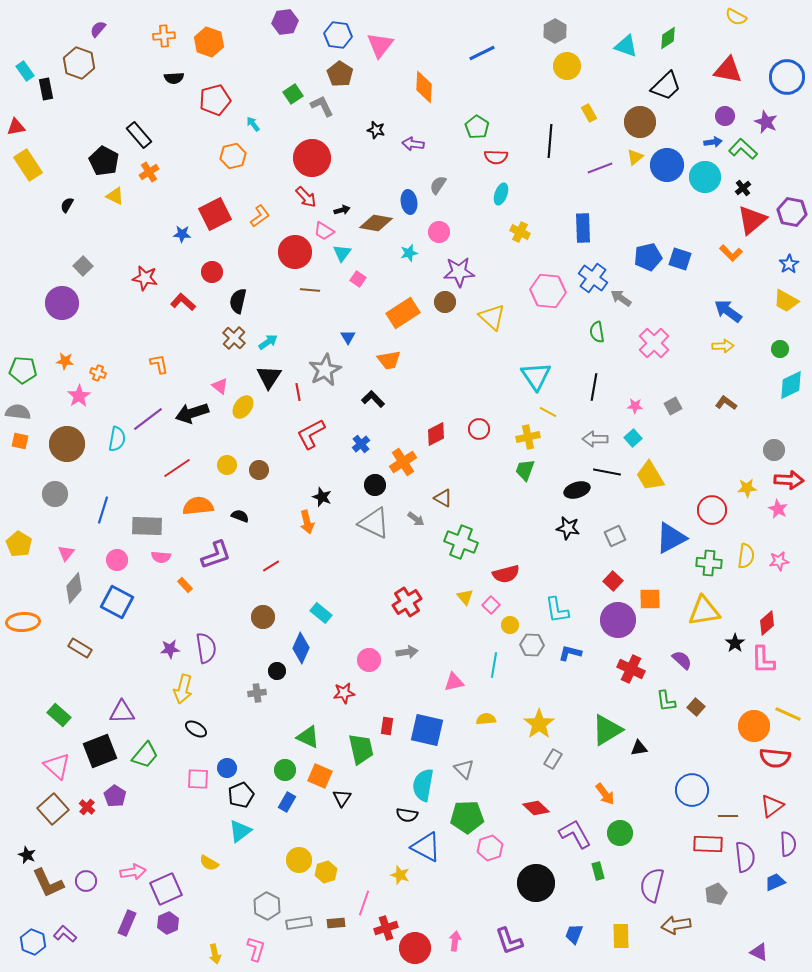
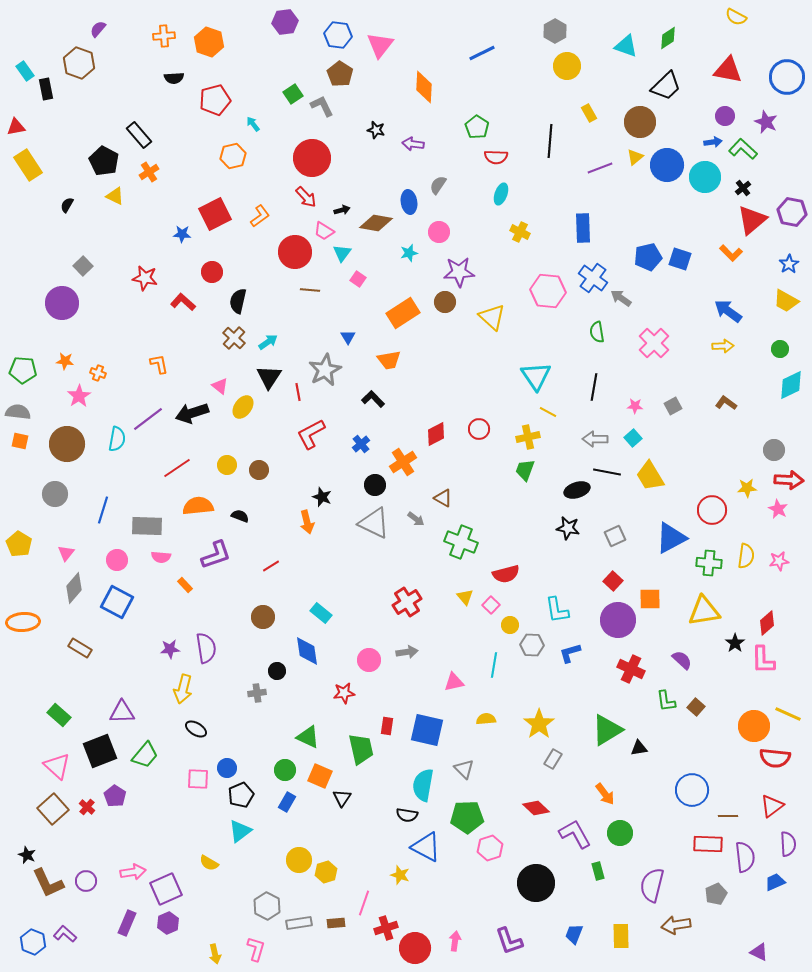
blue diamond at (301, 648): moved 6 px right, 3 px down; rotated 32 degrees counterclockwise
blue L-shape at (570, 653): rotated 30 degrees counterclockwise
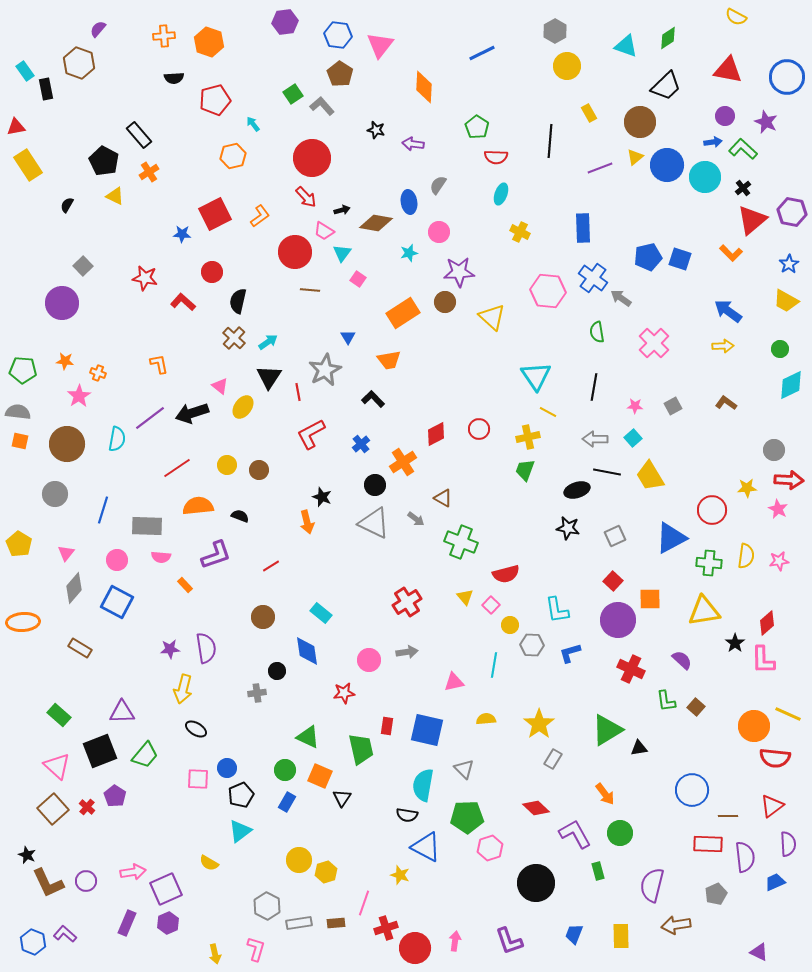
gray L-shape at (322, 106): rotated 15 degrees counterclockwise
purple line at (148, 419): moved 2 px right, 1 px up
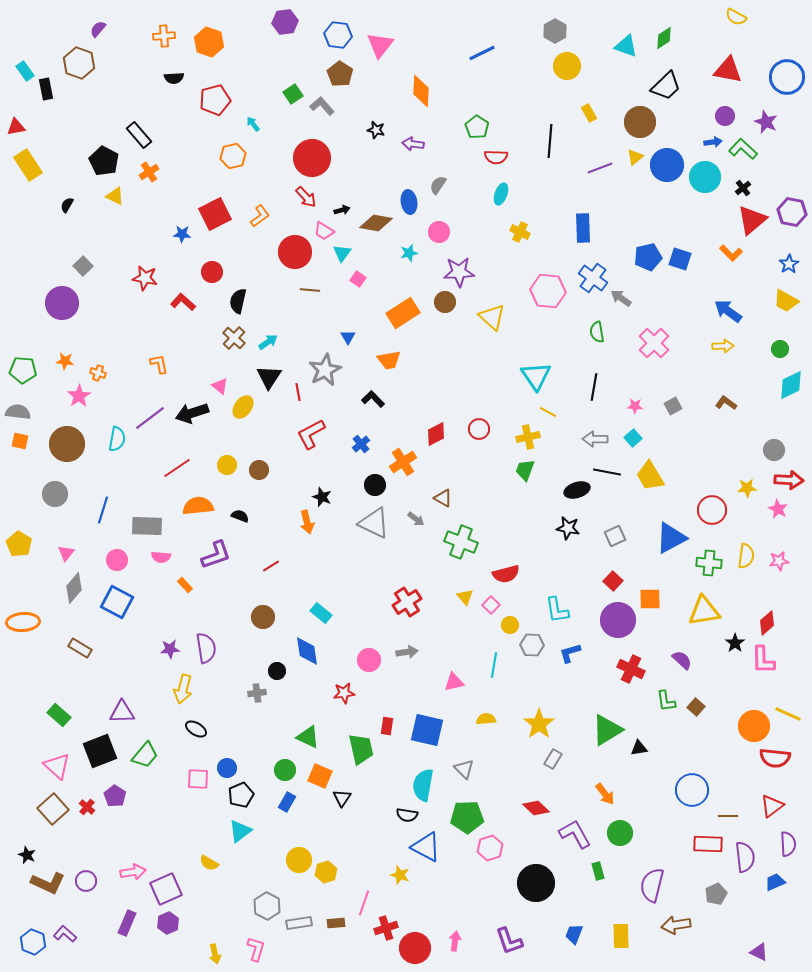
green diamond at (668, 38): moved 4 px left
orange diamond at (424, 87): moved 3 px left, 4 px down
brown L-shape at (48, 883): rotated 40 degrees counterclockwise
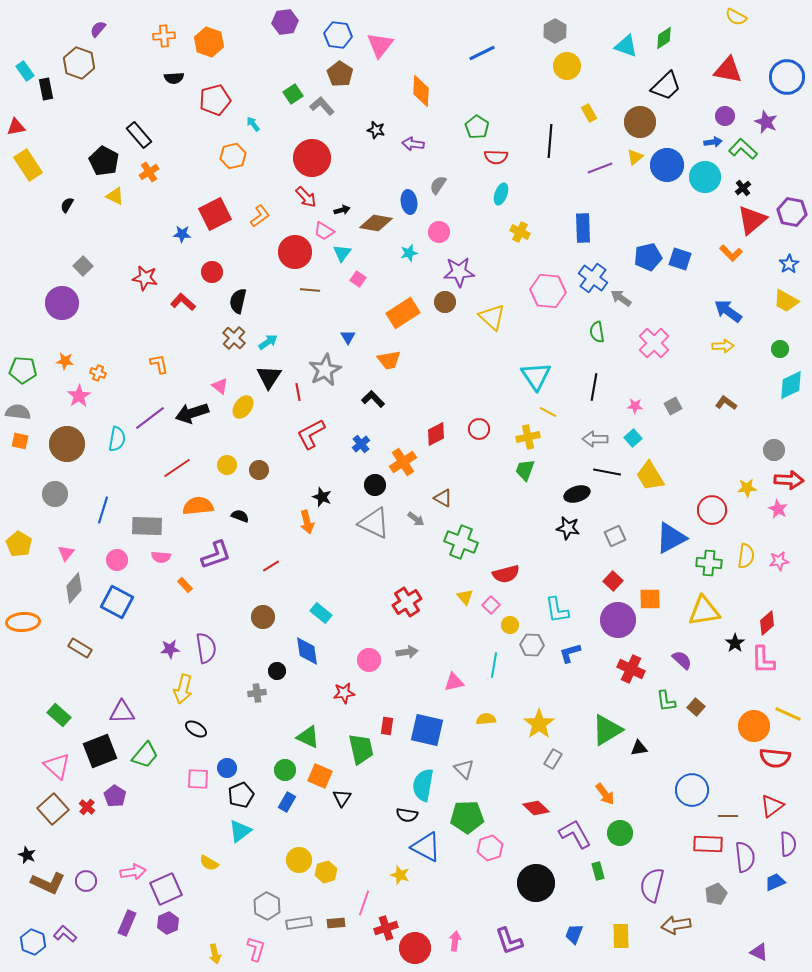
black ellipse at (577, 490): moved 4 px down
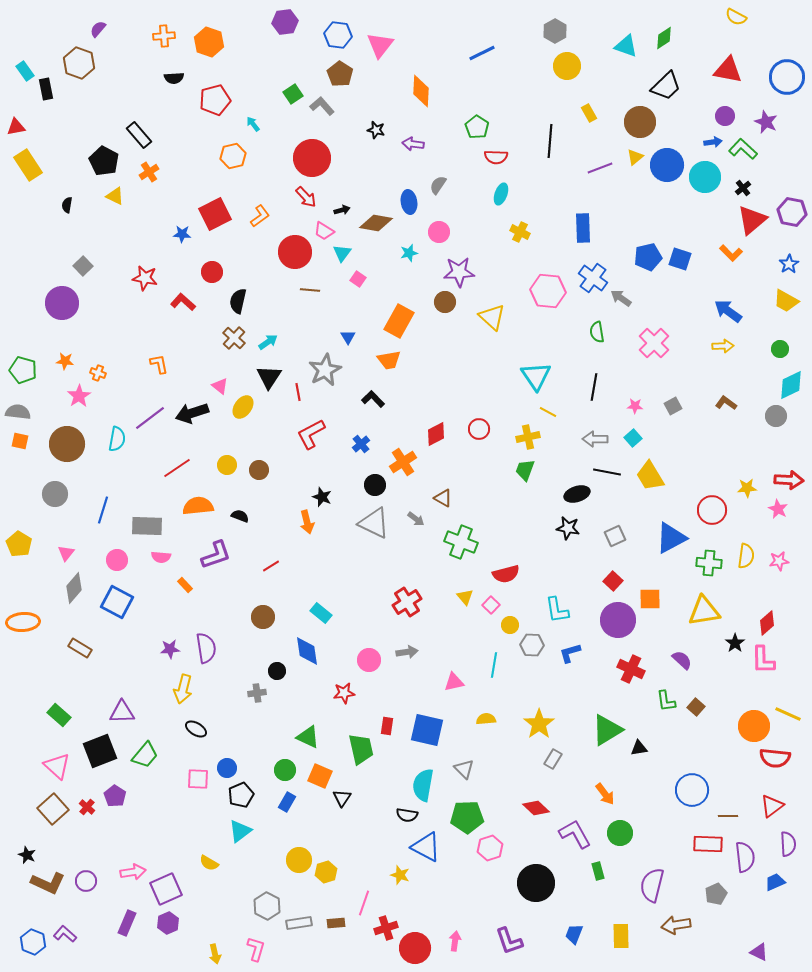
black semicircle at (67, 205): rotated 21 degrees counterclockwise
orange rectangle at (403, 313): moved 4 px left, 8 px down; rotated 28 degrees counterclockwise
green pentagon at (23, 370): rotated 12 degrees clockwise
gray circle at (774, 450): moved 2 px right, 34 px up
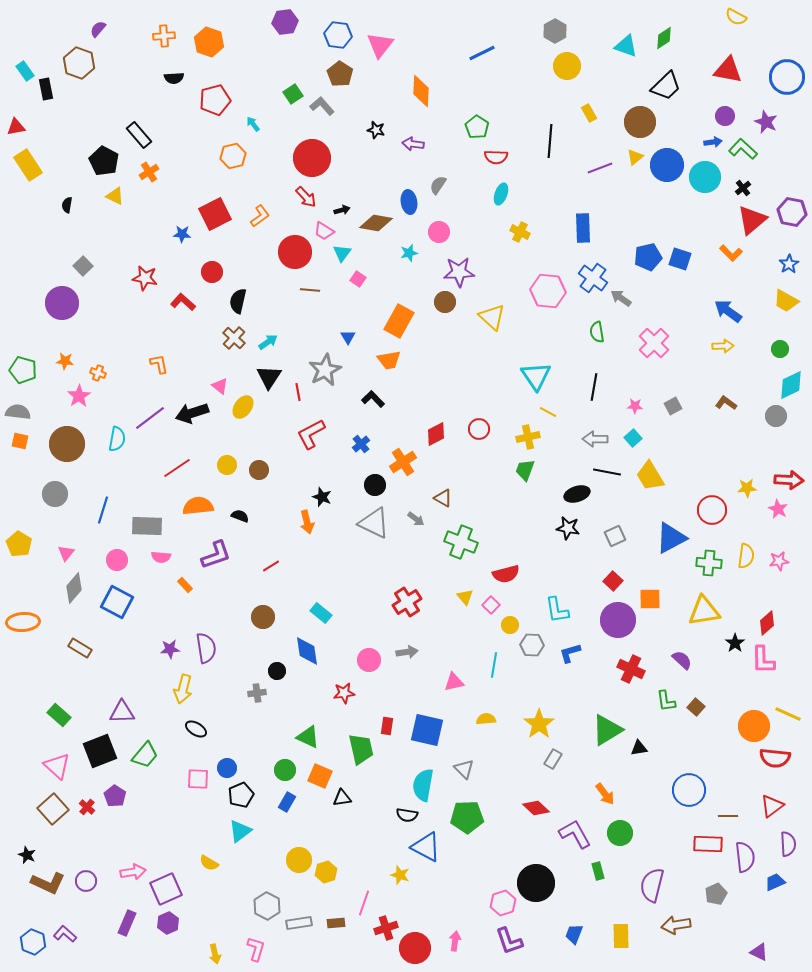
blue circle at (692, 790): moved 3 px left
black triangle at (342, 798): rotated 48 degrees clockwise
pink hexagon at (490, 848): moved 13 px right, 55 px down
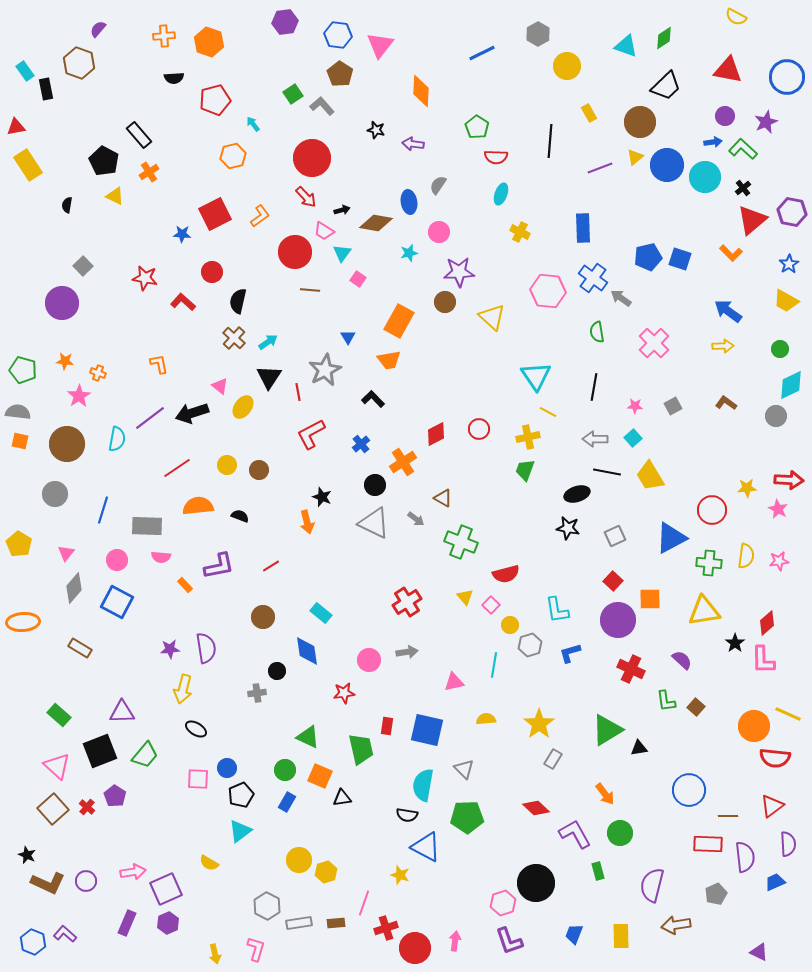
gray hexagon at (555, 31): moved 17 px left, 3 px down
purple star at (766, 122): rotated 25 degrees clockwise
purple L-shape at (216, 555): moved 3 px right, 11 px down; rotated 8 degrees clockwise
gray hexagon at (532, 645): moved 2 px left; rotated 20 degrees counterclockwise
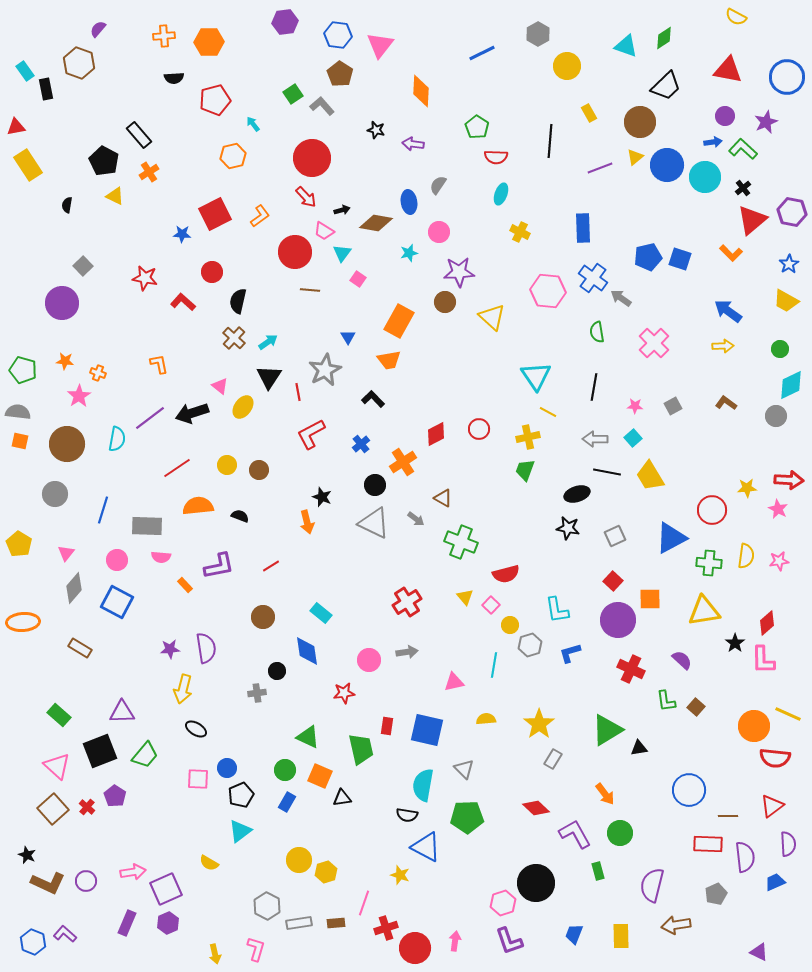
orange hexagon at (209, 42): rotated 20 degrees counterclockwise
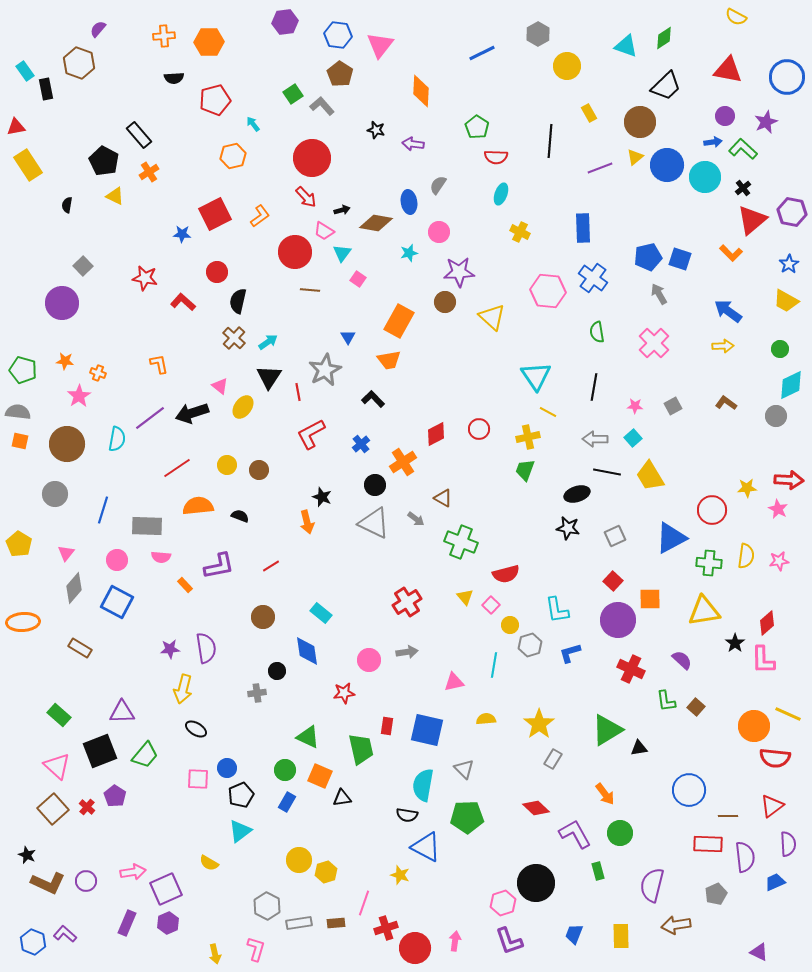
red circle at (212, 272): moved 5 px right
gray arrow at (621, 298): moved 38 px right, 4 px up; rotated 25 degrees clockwise
